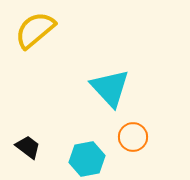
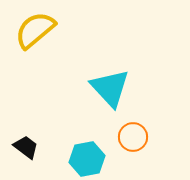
black trapezoid: moved 2 px left
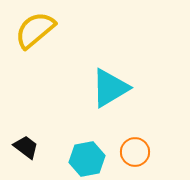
cyan triangle: rotated 42 degrees clockwise
orange circle: moved 2 px right, 15 px down
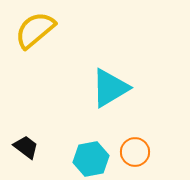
cyan hexagon: moved 4 px right
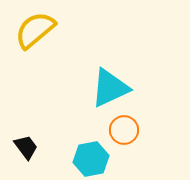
cyan triangle: rotated 6 degrees clockwise
black trapezoid: rotated 16 degrees clockwise
orange circle: moved 11 px left, 22 px up
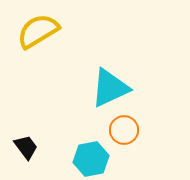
yellow semicircle: moved 3 px right, 1 px down; rotated 9 degrees clockwise
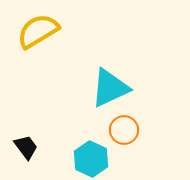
cyan hexagon: rotated 24 degrees counterclockwise
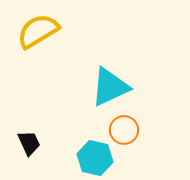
cyan triangle: moved 1 px up
black trapezoid: moved 3 px right, 4 px up; rotated 12 degrees clockwise
cyan hexagon: moved 4 px right, 1 px up; rotated 12 degrees counterclockwise
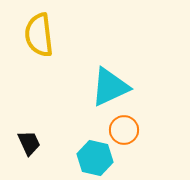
yellow semicircle: moved 1 px right, 4 px down; rotated 66 degrees counterclockwise
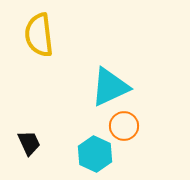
orange circle: moved 4 px up
cyan hexagon: moved 4 px up; rotated 12 degrees clockwise
